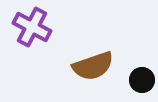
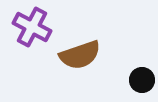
brown semicircle: moved 13 px left, 11 px up
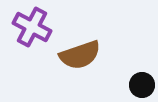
black circle: moved 5 px down
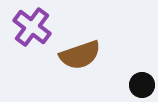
purple cross: rotated 9 degrees clockwise
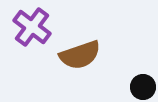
black circle: moved 1 px right, 2 px down
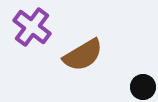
brown semicircle: moved 3 px right; rotated 12 degrees counterclockwise
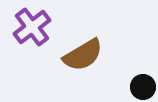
purple cross: rotated 15 degrees clockwise
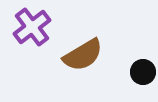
black circle: moved 15 px up
